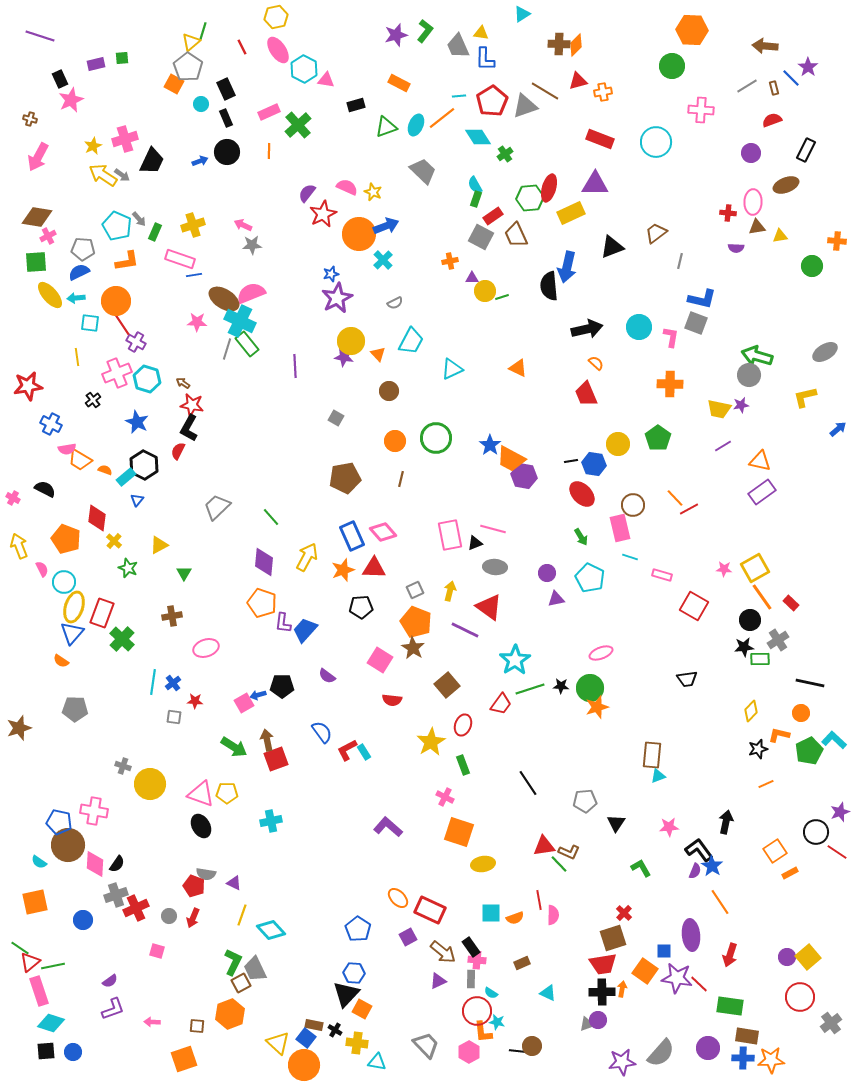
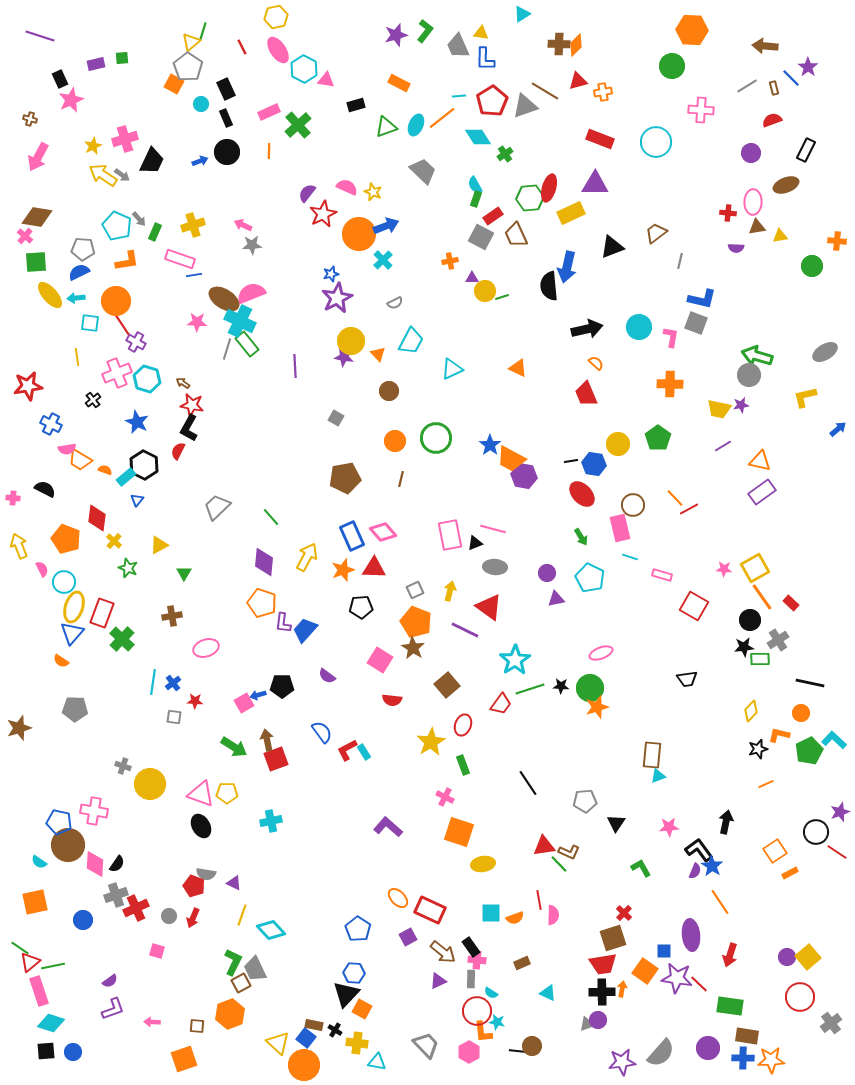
pink cross at (48, 236): moved 23 px left; rotated 21 degrees counterclockwise
pink cross at (13, 498): rotated 24 degrees counterclockwise
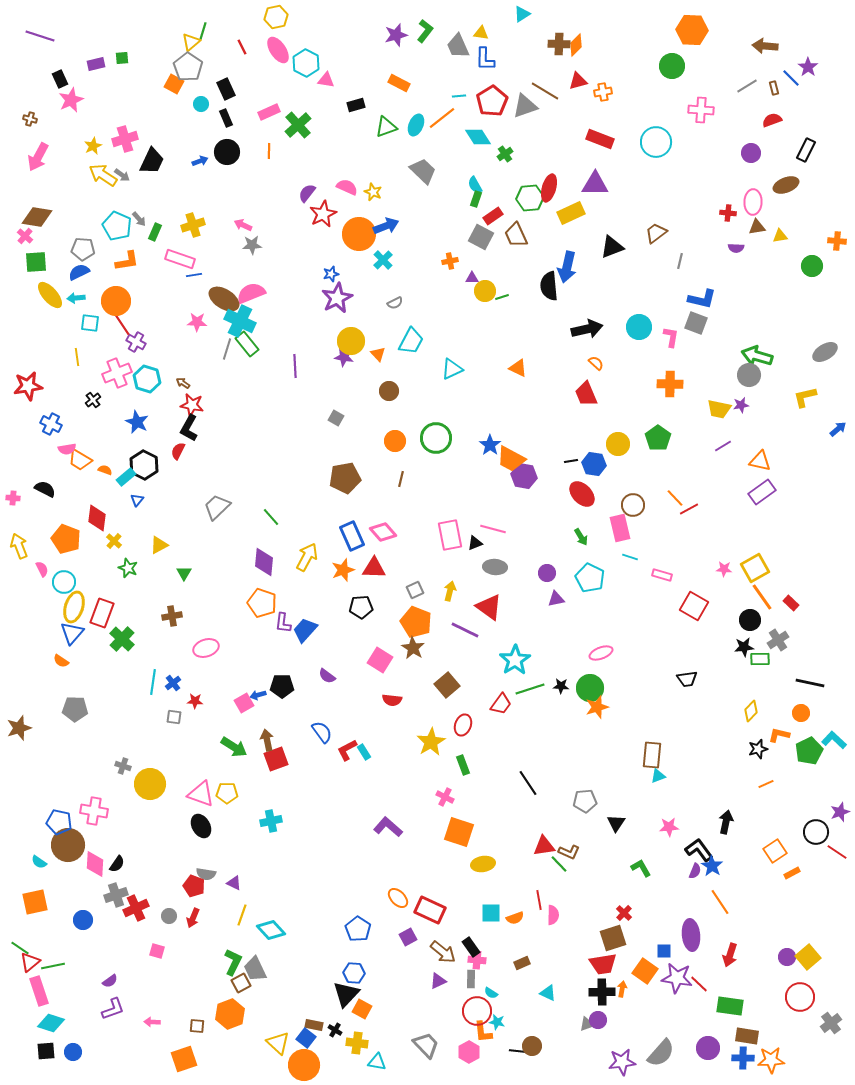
cyan hexagon at (304, 69): moved 2 px right, 6 px up
orange rectangle at (790, 873): moved 2 px right
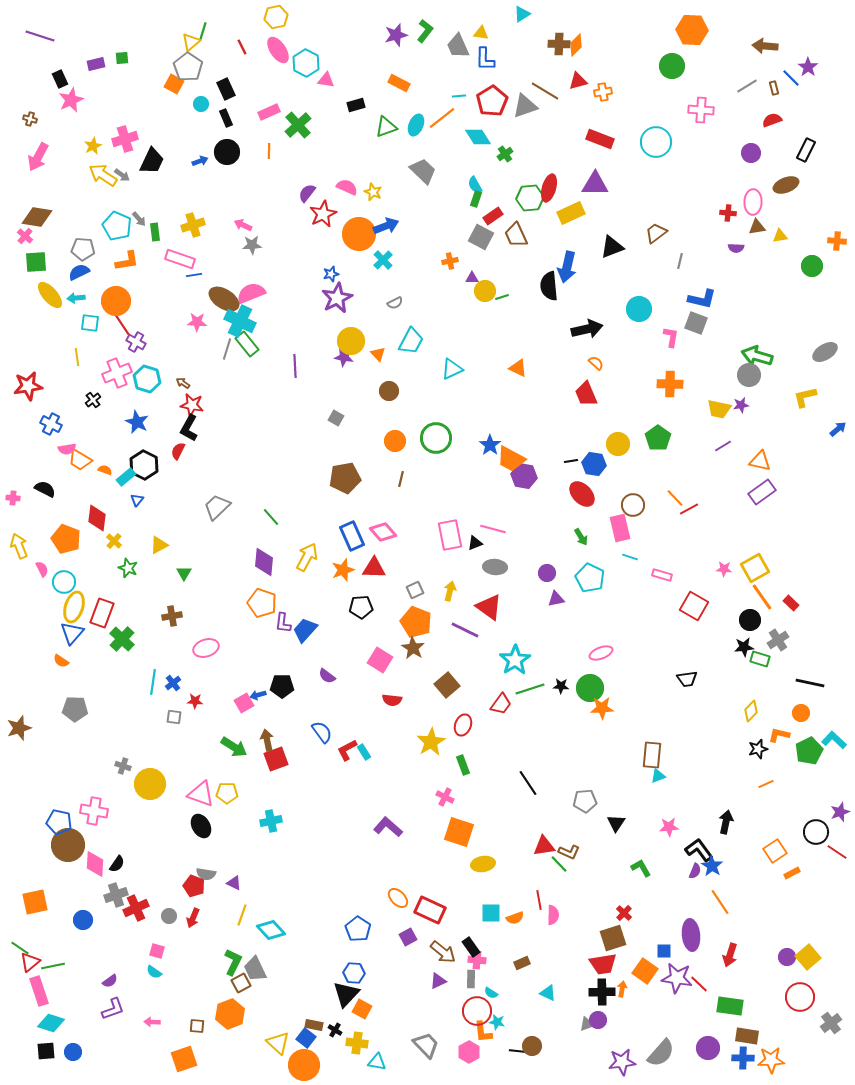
green rectangle at (155, 232): rotated 30 degrees counterclockwise
cyan circle at (639, 327): moved 18 px up
green rectangle at (760, 659): rotated 18 degrees clockwise
orange star at (597, 707): moved 5 px right, 1 px down; rotated 15 degrees clockwise
cyan semicircle at (39, 862): moved 115 px right, 110 px down
